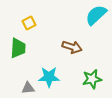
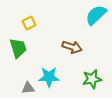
green trapezoid: rotated 20 degrees counterclockwise
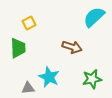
cyan semicircle: moved 2 px left, 2 px down
green trapezoid: rotated 15 degrees clockwise
cyan star: rotated 25 degrees clockwise
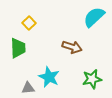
yellow square: rotated 16 degrees counterclockwise
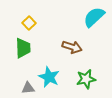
green trapezoid: moved 5 px right
green star: moved 6 px left
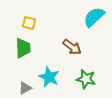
yellow square: rotated 32 degrees counterclockwise
brown arrow: rotated 18 degrees clockwise
green star: rotated 24 degrees clockwise
gray triangle: moved 3 px left; rotated 24 degrees counterclockwise
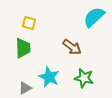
green star: moved 2 px left, 1 px up
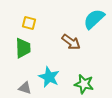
cyan semicircle: moved 2 px down
brown arrow: moved 1 px left, 5 px up
green star: moved 6 px down
gray triangle: rotated 48 degrees clockwise
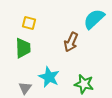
brown arrow: rotated 78 degrees clockwise
gray triangle: rotated 48 degrees clockwise
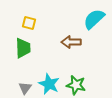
brown arrow: rotated 66 degrees clockwise
cyan star: moved 7 px down
green star: moved 8 px left, 1 px down
